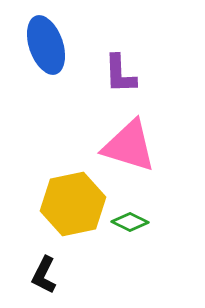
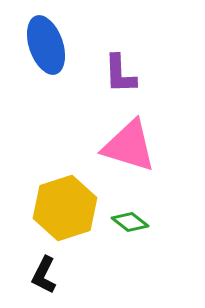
yellow hexagon: moved 8 px left, 4 px down; rotated 6 degrees counterclockwise
green diamond: rotated 12 degrees clockwise
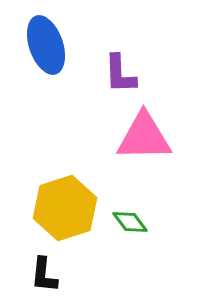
pink triangle: moved 15 px right, 9 px up; rotated 18 degrees counterclockwise
green diamond: rotated 15 degrees clockwise
black L-shape: rotated 21 degrees counterclockwise
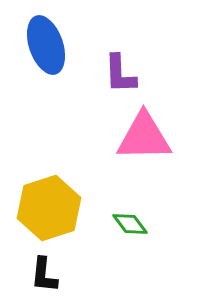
yellow hexagon: moved 16 px left
green diamond: moved 2 px down
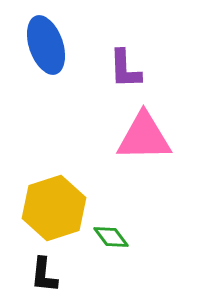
purple L-shape: moved 5 px right, 5 px up
yellow hexagon: moved 5 px right
green diamond: moved 19 px left, 13 px down
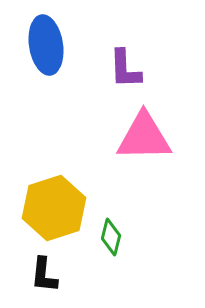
blue ellipse: rotated 10 degrees clockwise
green diamond: rotated 51 degrees clockwise
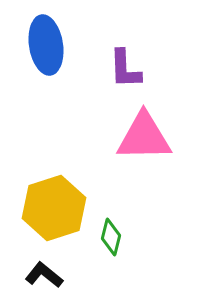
black L-shape: rotated 123 degrees clockwise
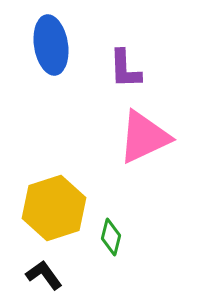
blue ellipse: moved 5 px right
pink triangle: rotated 24 degrees counterclockwise
black L-shape: rotated 15 degrees clockwise
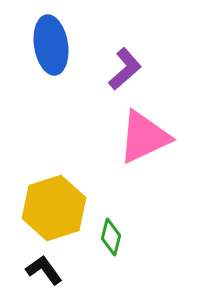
purple L-shape: rotated 129 degrees counterclockwise
black L-shape: moved 5 px up
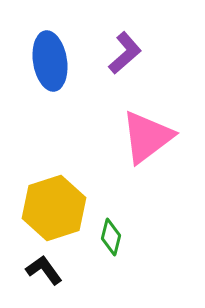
blue ellipse: moved 1 px left, 16 px down
purple L-shape: moved 16 px up
pink triangle: moved 3 px right; rotated 12 degrees counterclockwise
